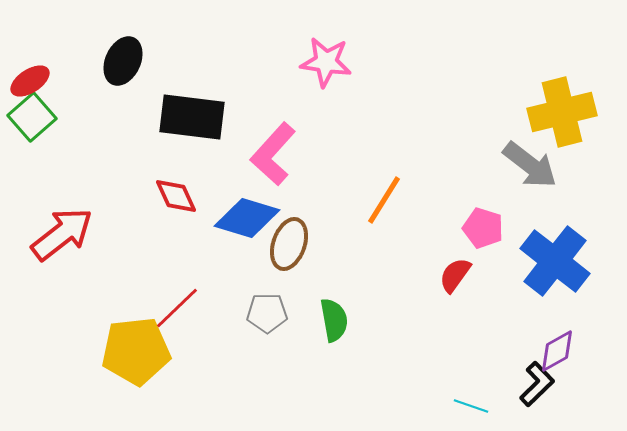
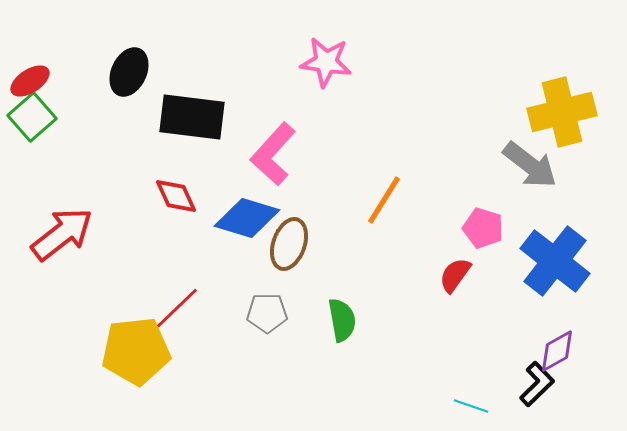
black ellipse: moved 6 px right, 11 px down
green semicircle: moved 8 px right
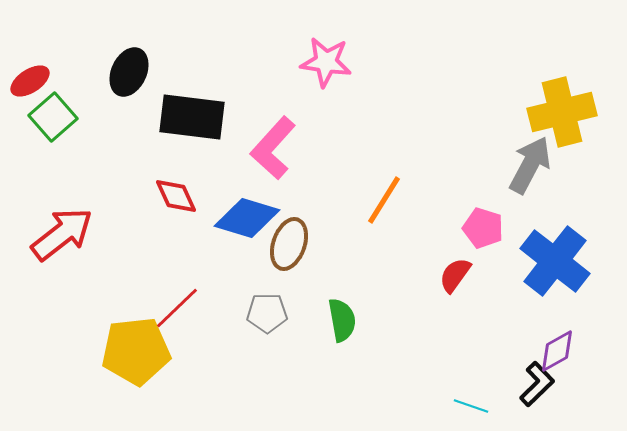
green square: moved 21 px right
pink L-shape: moved 6 px up
gray arrow: rotated 100 degrees counterclockwise
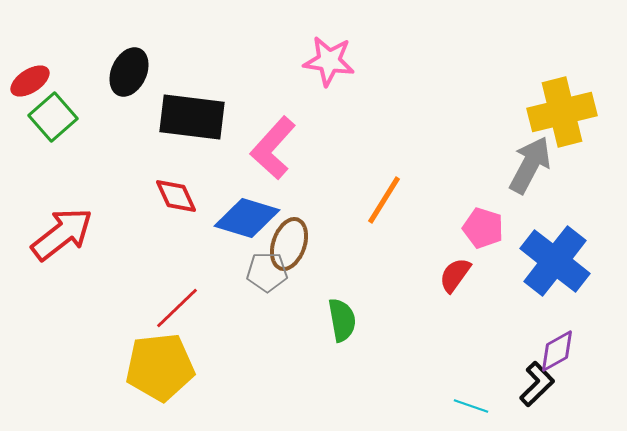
pink star: moved 3 px right, 1 px up
gray pentagon: moved 41 px up
yellow pentagon: moved 24 px right, 16 px down
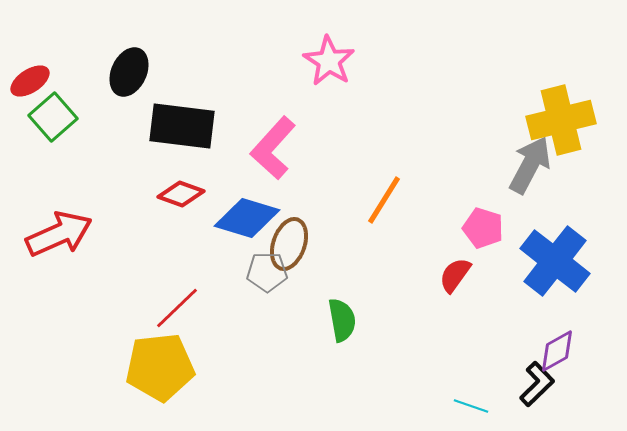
pink star: rotated 24 degrees clockwise
yellow cross: moved 1 px left, 8 px down
black rectangle: moved 10 px left, 9 px down
red diamond: moved 5 px right, 2 px up; rotated 45 degrees counterclockwise
red arrow: moved 3 px left; rotated 14 degrees clockwise
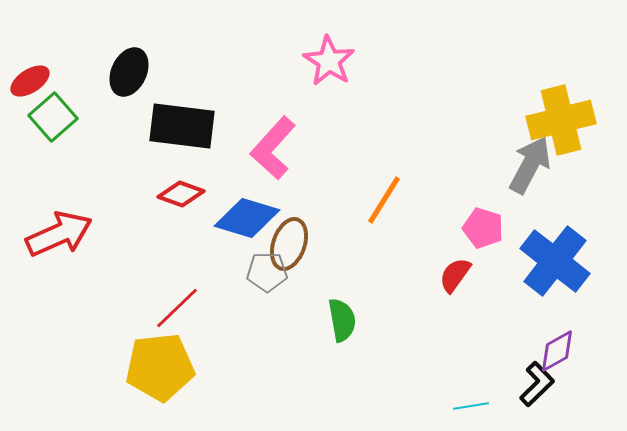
cyan line: rotated 28 degrees counterclockwise
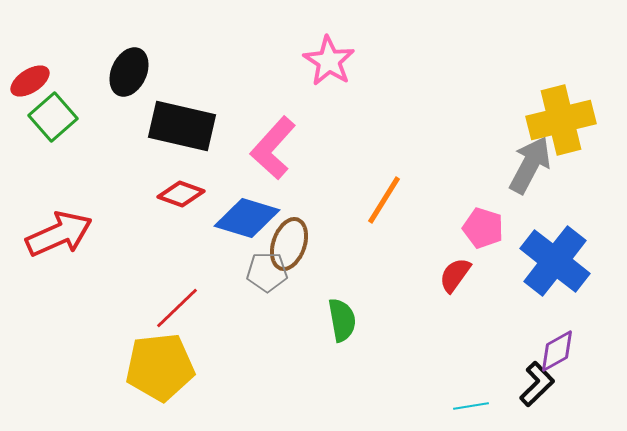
black rectangle: rotated 6 degrees clockwise
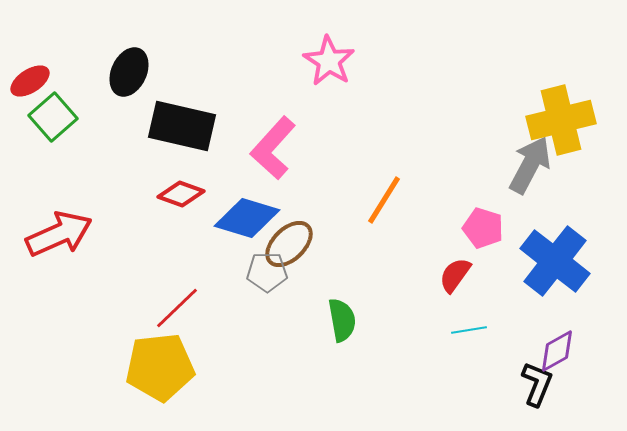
brown ellipse: rotated 27 degrees clockwise
black L-shape: rotated 24 degrees counterclockwise
cyan line: moved 2 px left, 76 px up
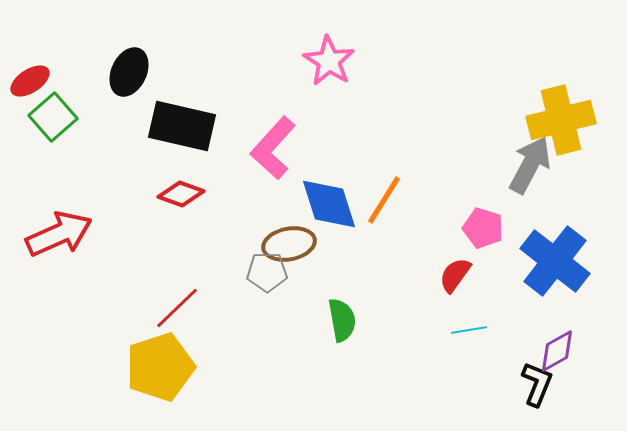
blue diamond: moved 82 px right, 14 px up; rotated 56 degrees clockwise
brown ellipse: rotated 33 degrees clockwise
yellow pentagon: rotated 12 degrees counterclockwise
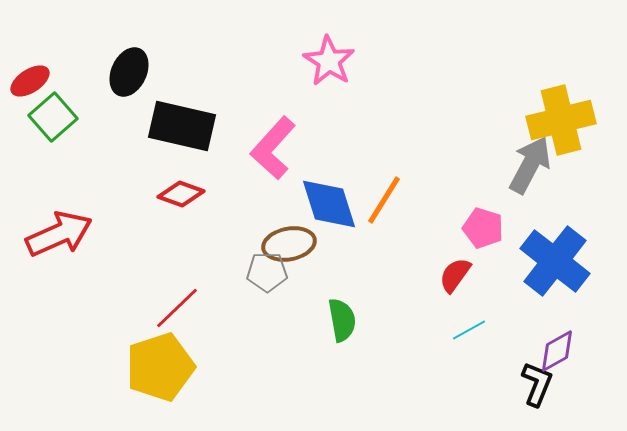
cyan line: rotated 20 degrees counterclockwise
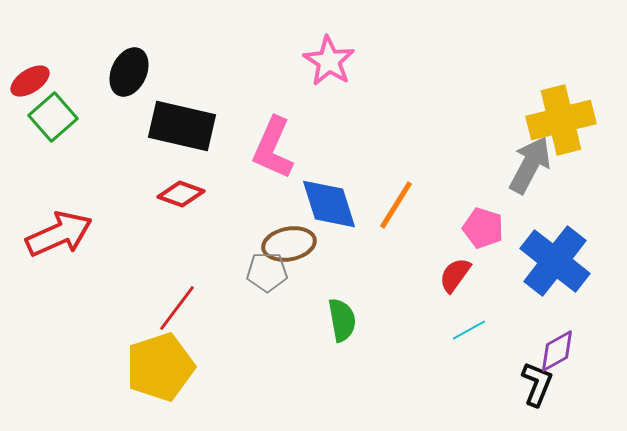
pink L-shape: rotated 18 degrees counterclockwise
orange line: moved 12 px right, 5 px down
red line: rotated 9 degrees counterclockwise
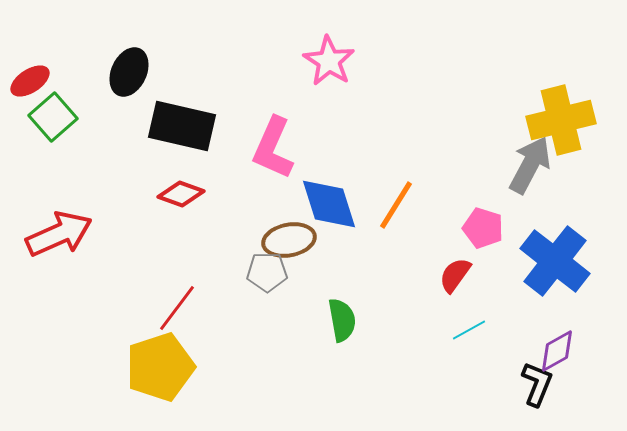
brown ellipse: moved 4 px up
